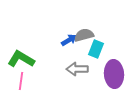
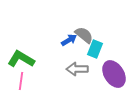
gray semicircle: rotated 54 degrees clockwise
cyan rectangle: moved 1 px left
purple ellipse: rotated 28 degrees counterclockwise
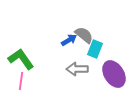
green L-shape: rotated 24 degrees clockwise
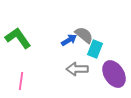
green L-shape: moved 3 px left, 21 px up
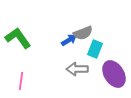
gray semicircle: moved 1 px left, 2 px up; rotated 120 degrees clockwise
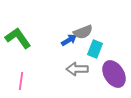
gray semicircle: moved 1 px up
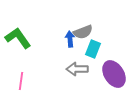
blue arrow: moved 1 px right, 1 px up; rotated 63 degrees counterclockwise
cyan rectangle: moved 2 px left
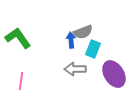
blue arrow: moved 1 px right, 1 px down
gray arrow: moved 2 px left
